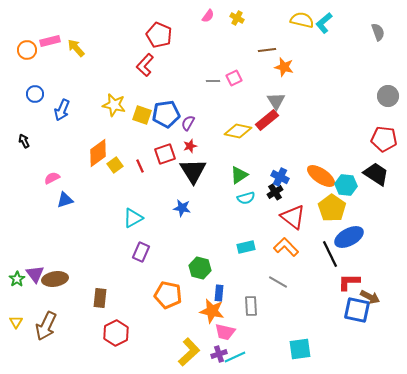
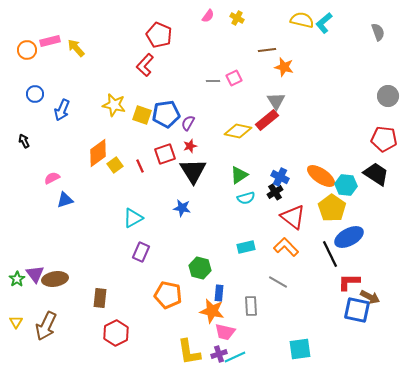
yellow L-shape at (189, 352): rotated 124 degrees clockwise
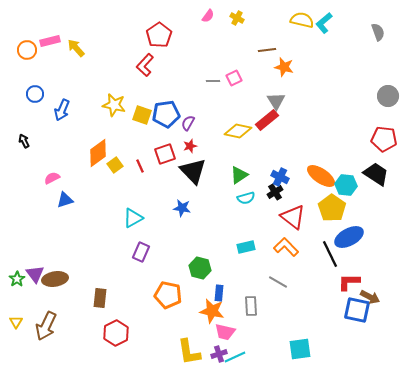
red pentagon at (159, 35): rotated 15 degrees clockwise
black triangle at (193, 171): rotated 12 degrees counterclockwise
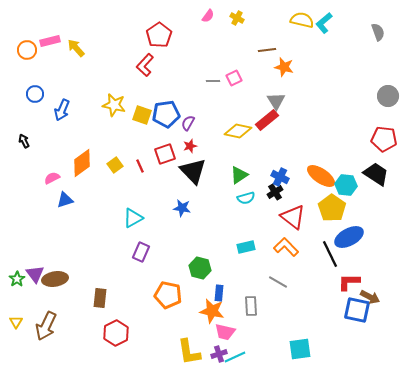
orange diamond at (98, 153): moved 16 px left, 10 px down
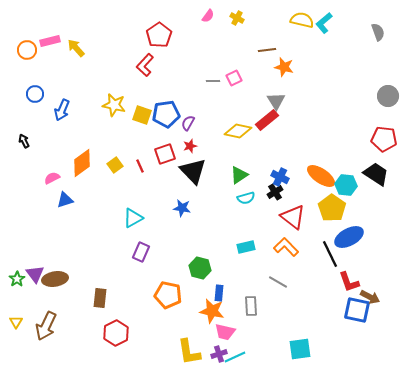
red L-shape at (349, 282): rotated 110 degrees counterclockwise
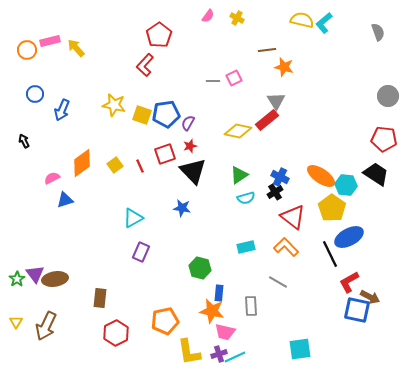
red L-shape at (349, 282): rotated 80 degrees clockwise
orange pentagon at (168, 295): moved 3 px left, 26 px down; rotated 24 degrees counterclockwise
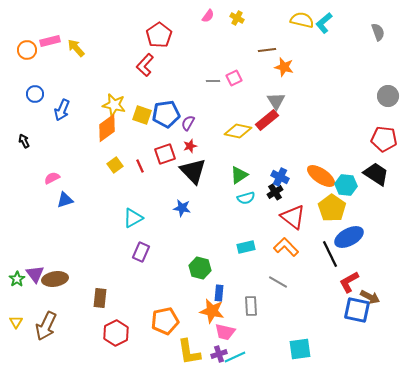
orange diamond at (82, 163): moved 25 px right, 35 px up
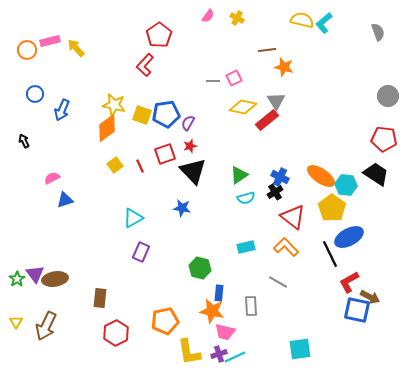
yellow diamond at (238, 131): moved 5 px right, 24 px up
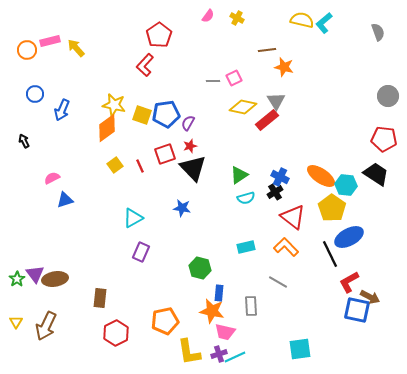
black triangle at (193, 171): moved 3 px up
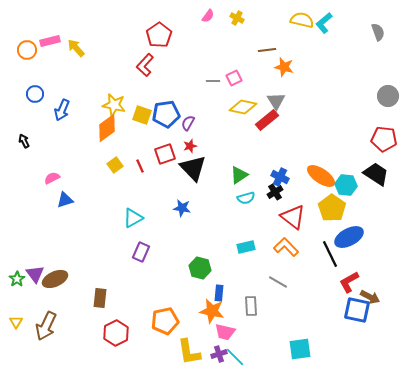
brown ellipse at (55, 279): rotated 15 degrees counterclockwise
cyan line at (235, 357): rotated 70 degrees clockwise
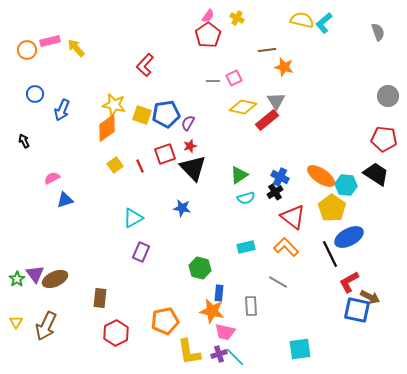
red pentagon at (159, 35): moved 49 px right
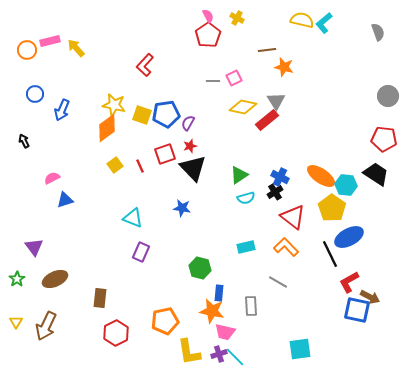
pink semicircle at (208, 16): rotated 64 degrees counterclockwise
cyan triangle at (133, 218): rotated 50 degrees clockwise
purple triangle at (35, 274): moved 1 px left, 27 px up
